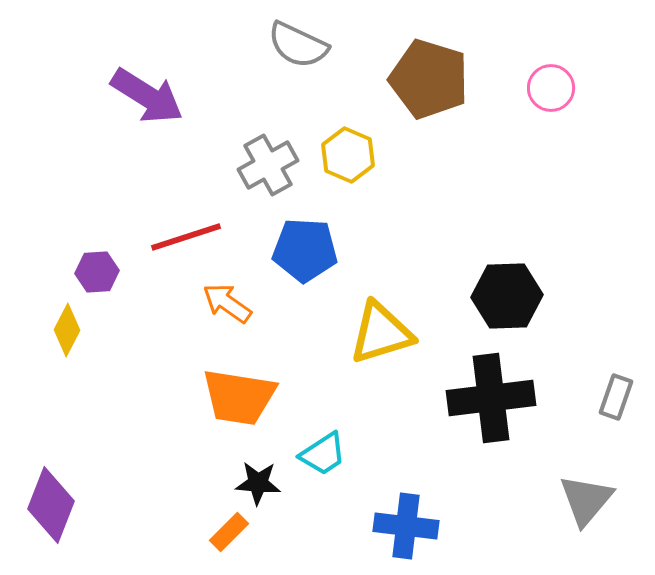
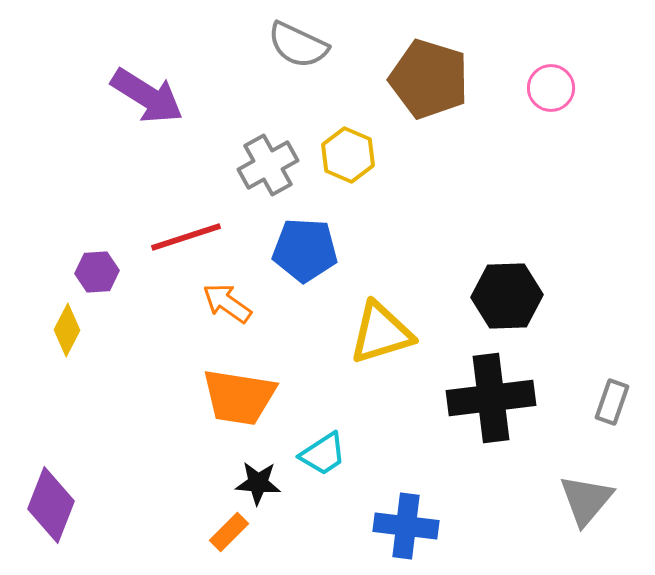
gray rectangle: moved 4 px left, 5 px down
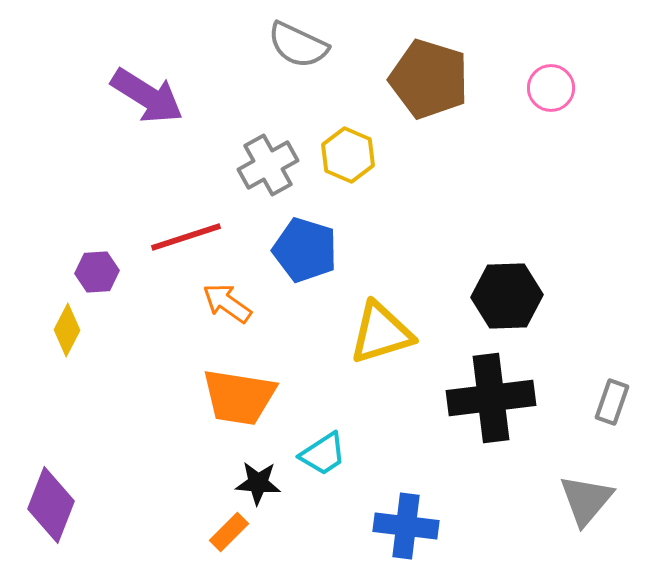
blue pentagon: rotated 14 degrees clockwise
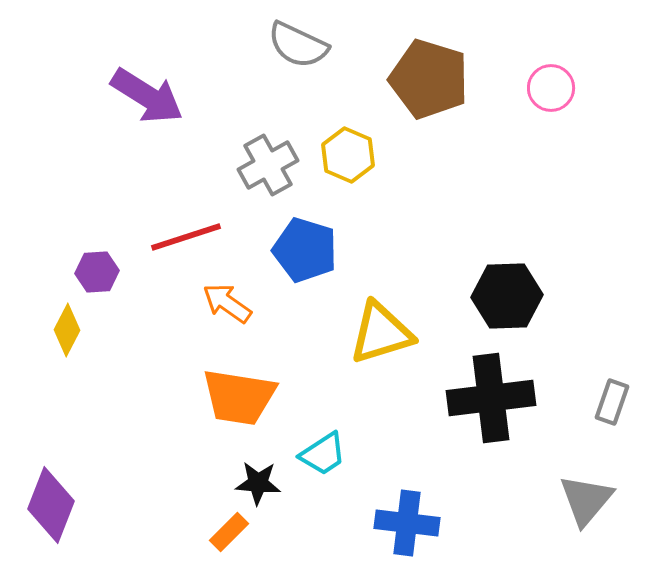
blue cross: moved 1 px right, 3 px up
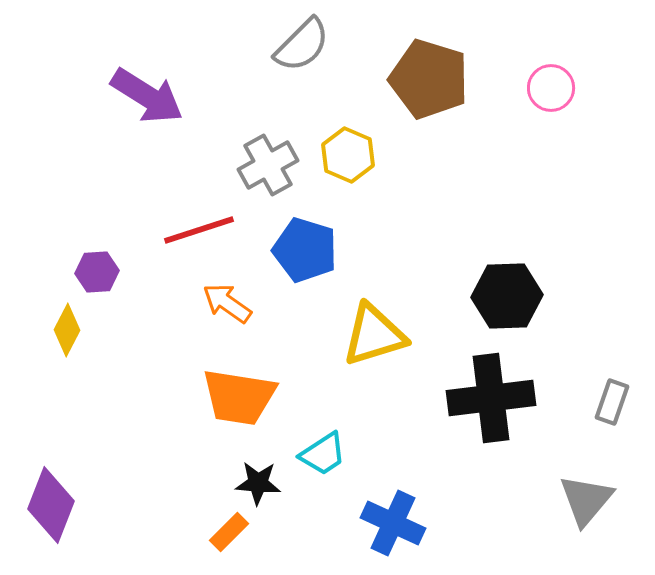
gray semicircle: moved 4 px right; rotated 70 degrees counterclockwise
red line: moved 13 px right, 7 px up
yellow triangle: moved 7 px left, 2 px down
blue cross: moved 14 px left; rotated 18 degrees clockwise
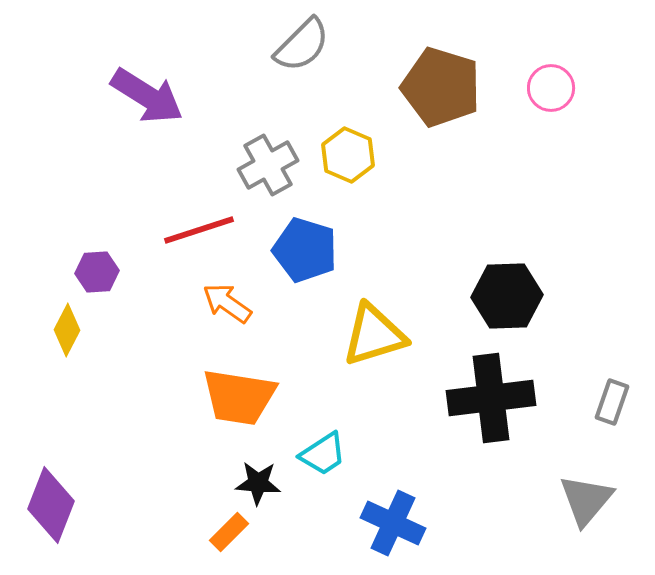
brown pentagon: moved 12 px right, 8 px down
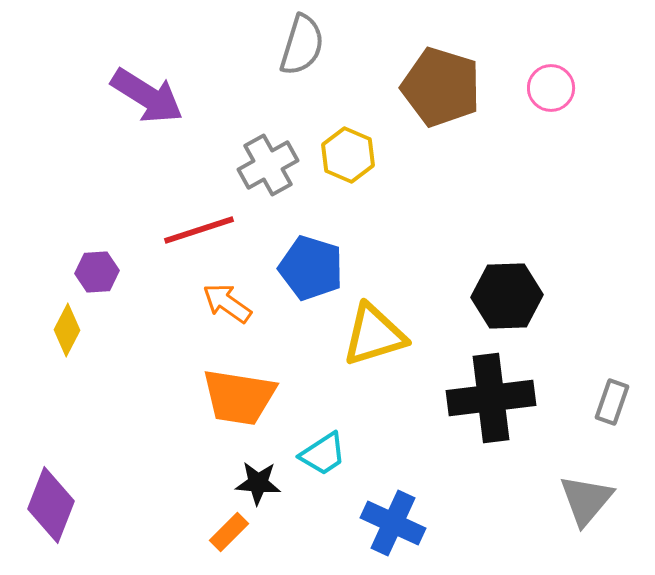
gray semicircle: rotated 28 degrees counterclockwise
blue pentagon: moved 6 px right, 18 px down
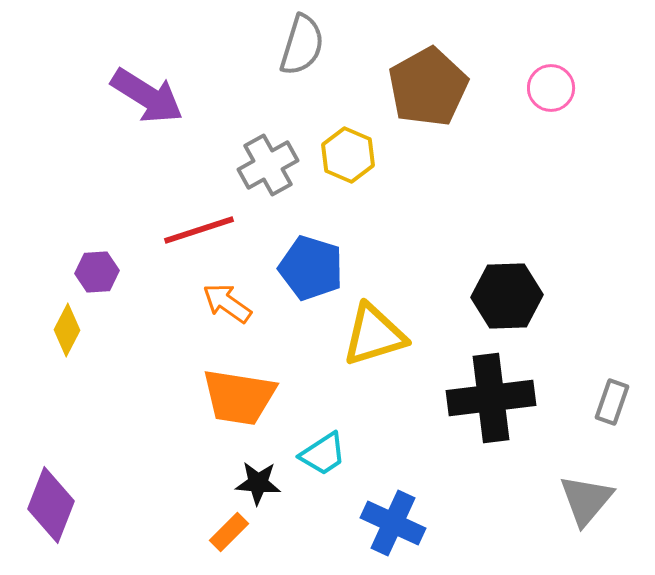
brown pentagon: moved 13 px left; rotated 26 degrees clockwise
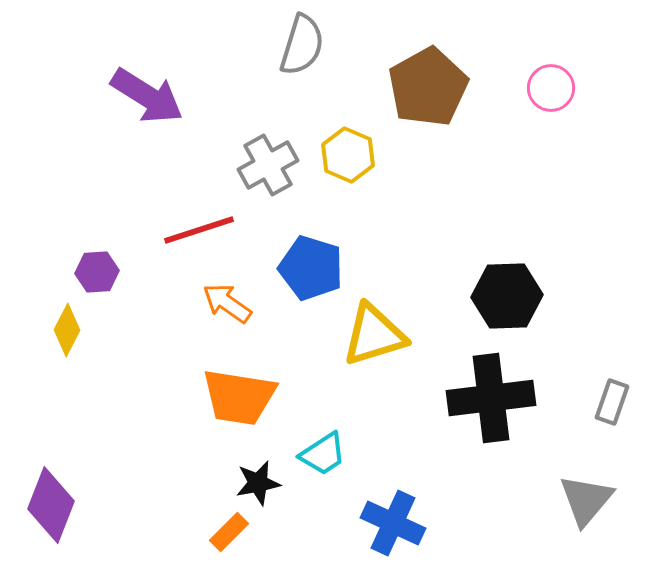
black star: rotated 15 degrees counterclockwise
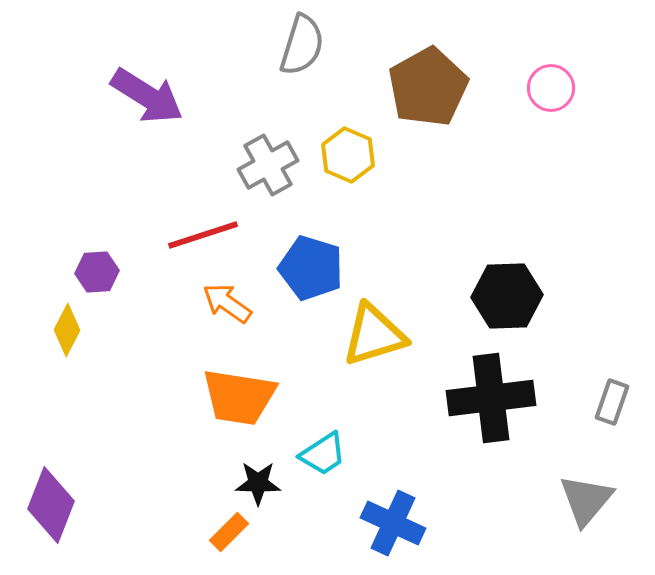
red line: moved 4 px right, 5 px down
black star: rotated 12 degrees clockwise
